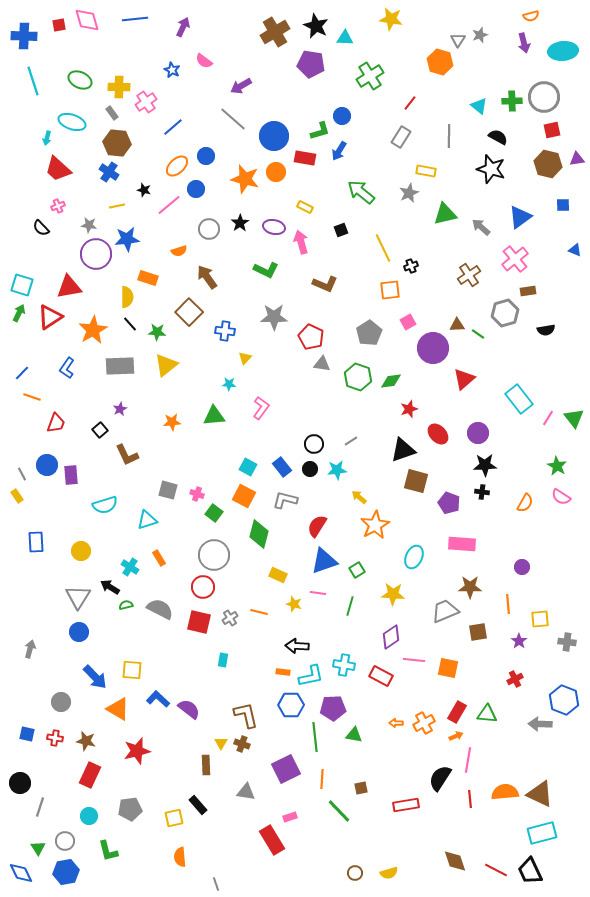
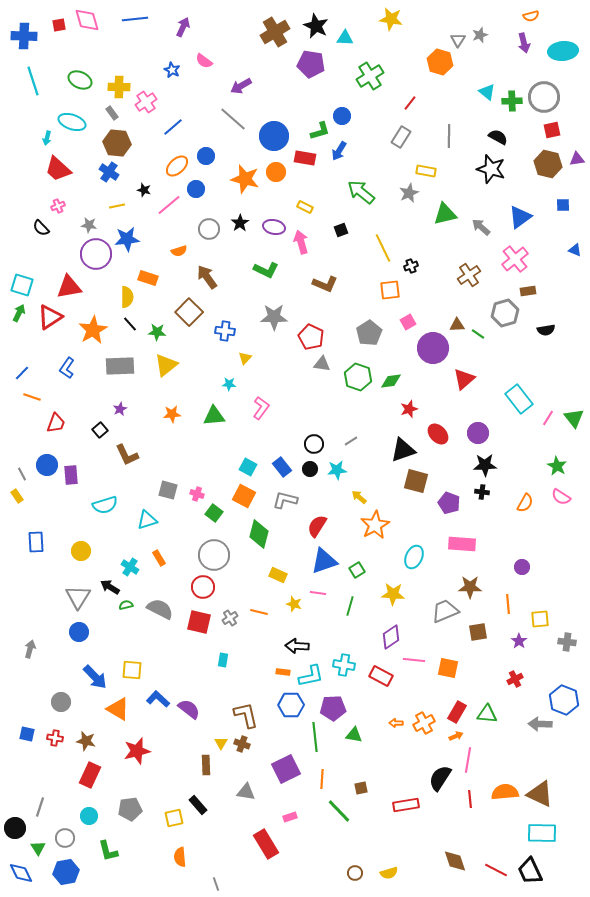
cyan triangle at (479, 106): moved 8 px right, 14 px up
orange star at (172, 422): moved 8 px up
black circle at (20, 783): moved 5 px left, 45 px down
cyan rectangle at (542, 833): rotated 16 degrees clockwise
red rectangle at (272, 840): moved 6 px left, 4 px down
gray circle at (65, 841): moved 3 px up
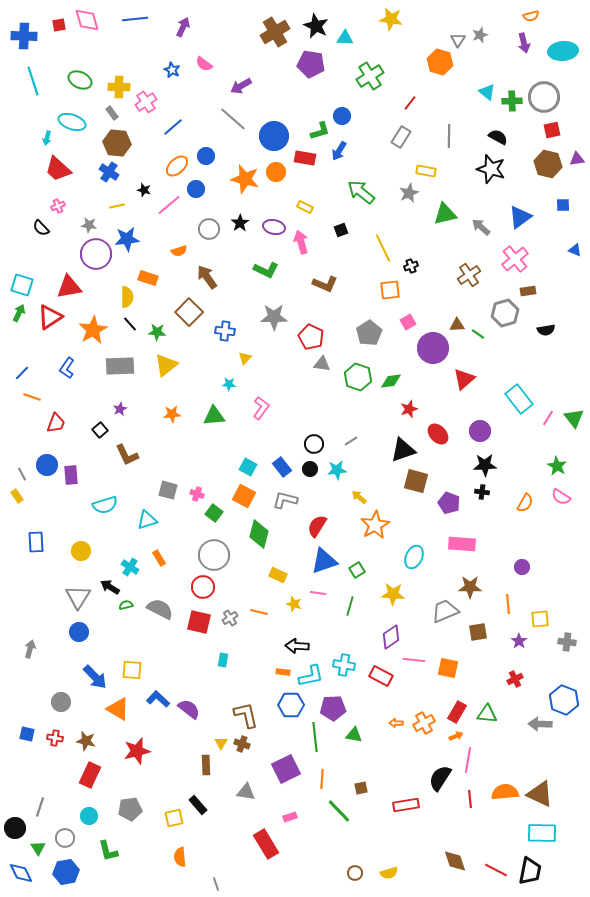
pink semicircle at (204, 61): moved 3 px down
purple circle at (478, 433): moved 2 px right, 2 px up
black trapezoid at (530, 871): rotated 144 degrees counterclockwise
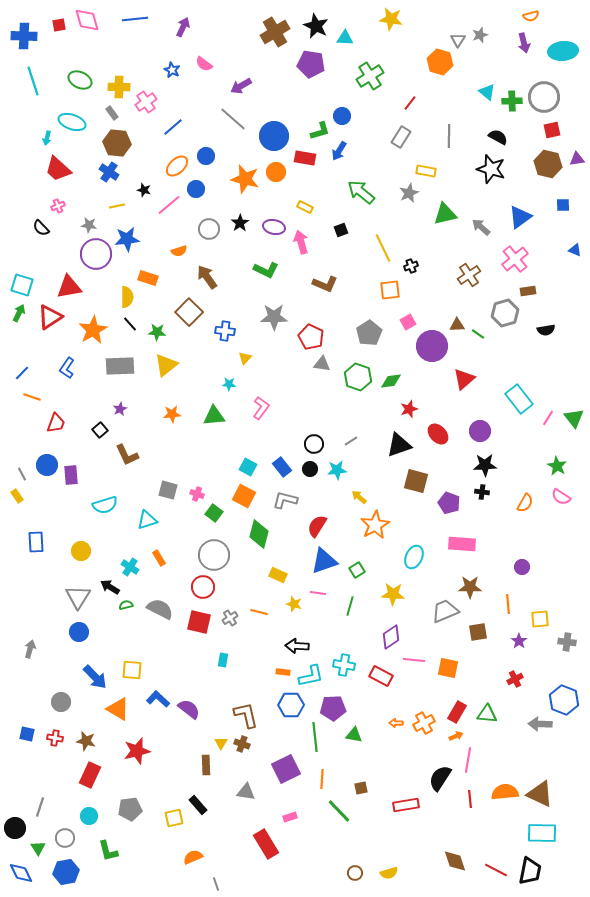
purple circle at (433, 348): moved 1 px left, 2 px up
black triangle at (403, 450): moved 4 px left, 5 px up
orange semicircle at (180, 857): moved 13 px right; rotated 72 degrees clockwise
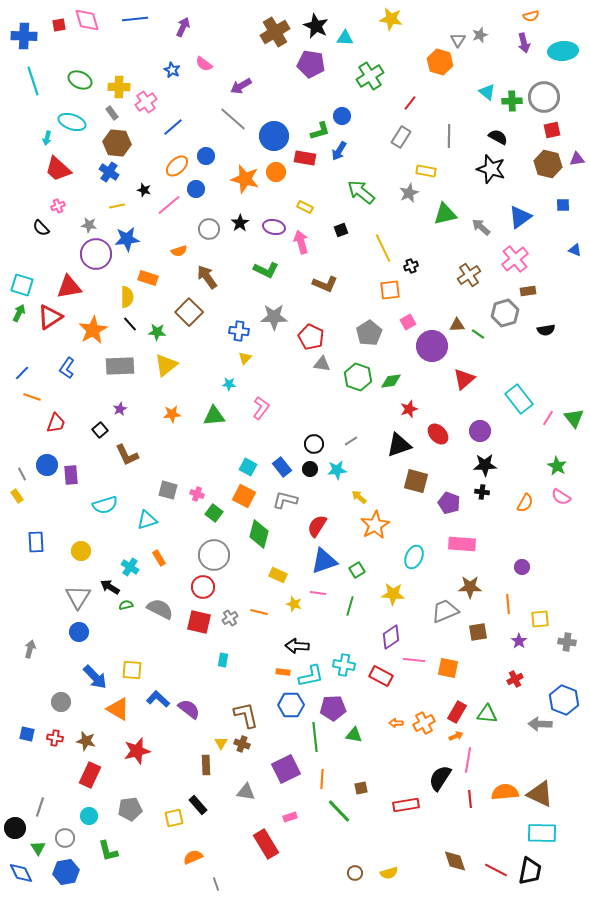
blue cross at (225, 331): moved 14 px right
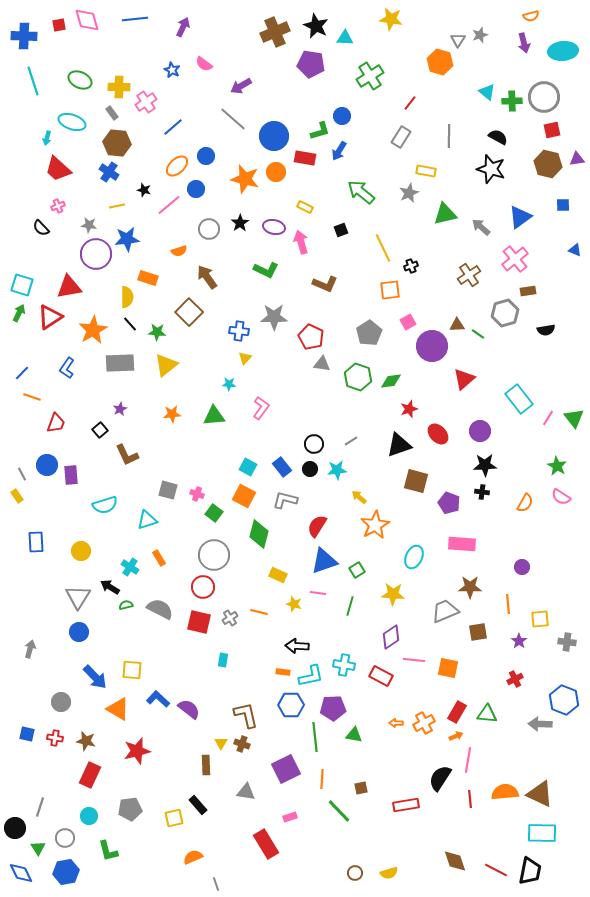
brown cross at (275, 32): rotated 8 degrees clockwise
gray rectangle at (120, 366): moved 3 px up
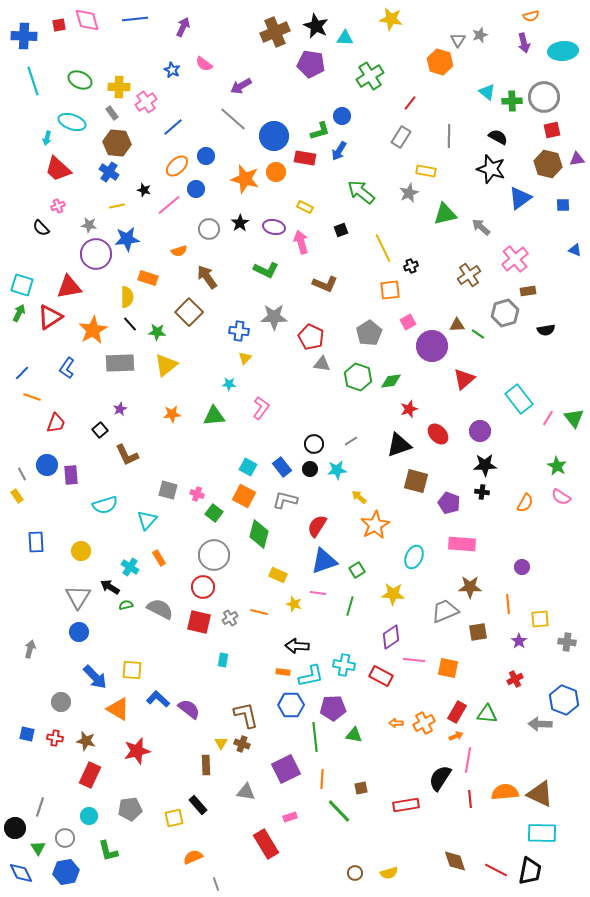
blue triangle at (520, 217): moved 19 px up
cyan triangle at (147, 520): rotated 30 degrees counterclockwise
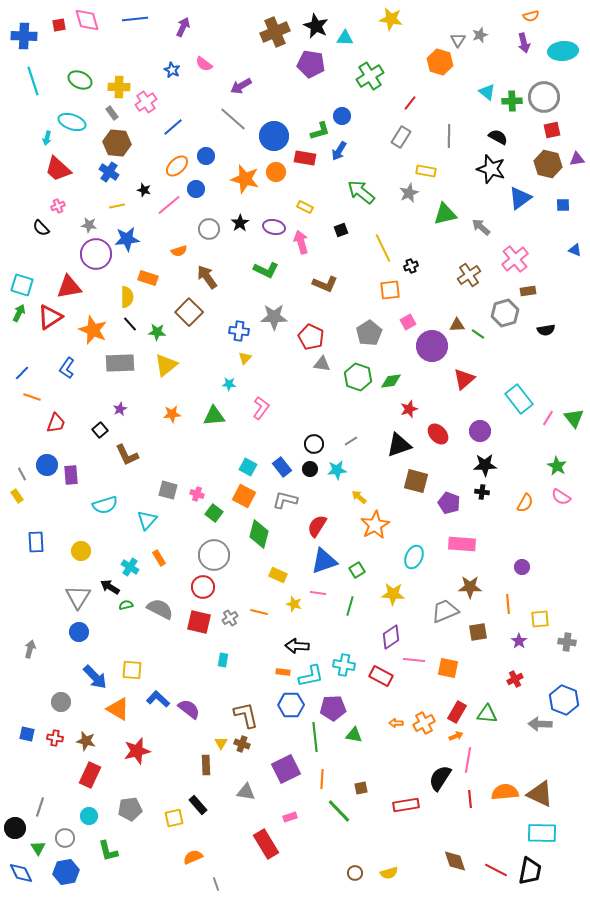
orange star at (93, 330): rotated 20 degrees counterclockwise
